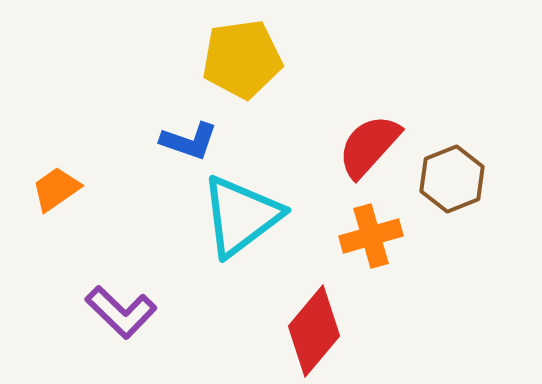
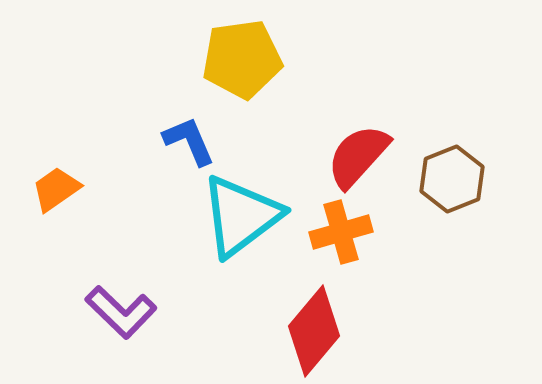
blue L-shape: rotated 132 degrees counterclockwise
red semicircle: moved 11 px left, 10 px down
orange cross: moved 30 px left, 4 px up
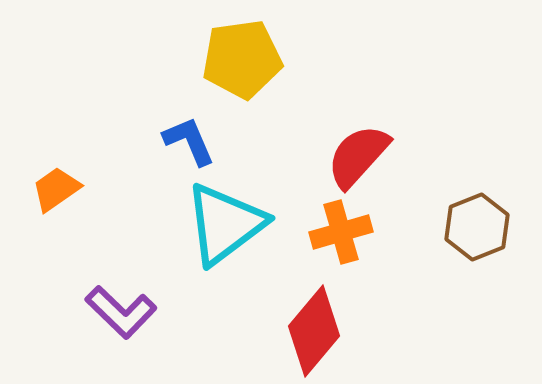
brown hexagon: moved 25 px right, 48 px down
cyan triangle: moved 16 px left, 8 px down
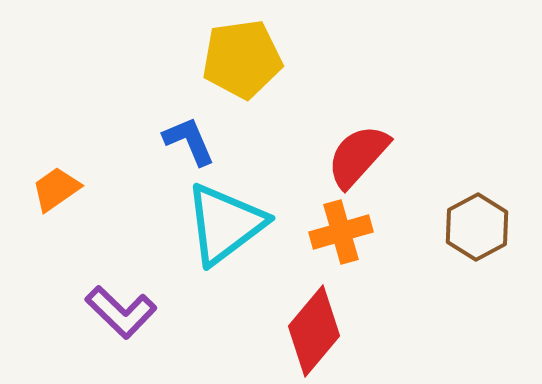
brown hexagon: rotated 6 degrees counterclockwise
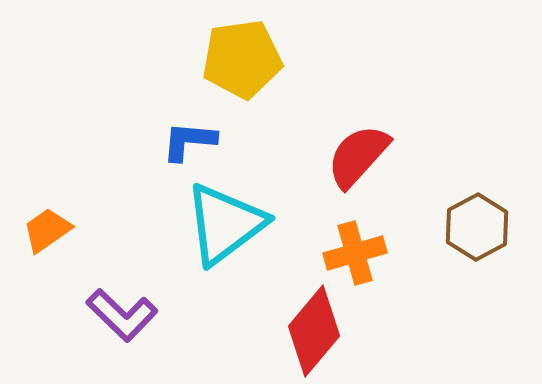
blue L-shape: rotated 62 degrees counterclockwise
orange trapezoid: moved 9 px left, 41 px down
orange cross: moved 14 px right, 21 px down
purple L-shape: moved 1 px right, 3 px down
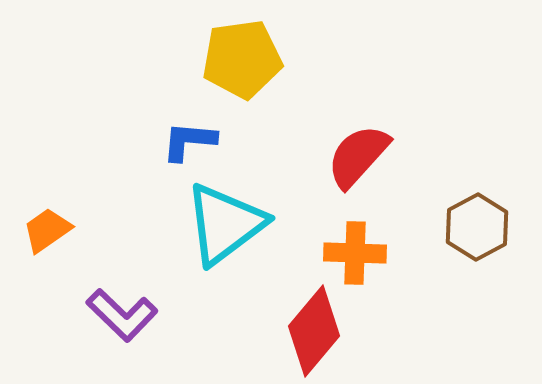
orange cross: rotated 18 degrees clockwise
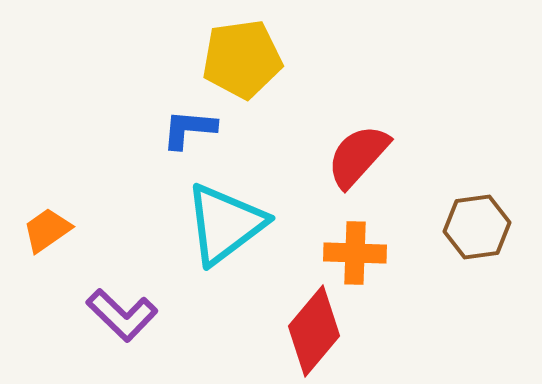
blue L-shape: moved 12 px up
brown hexagon: rotated 20 degrees clockwise
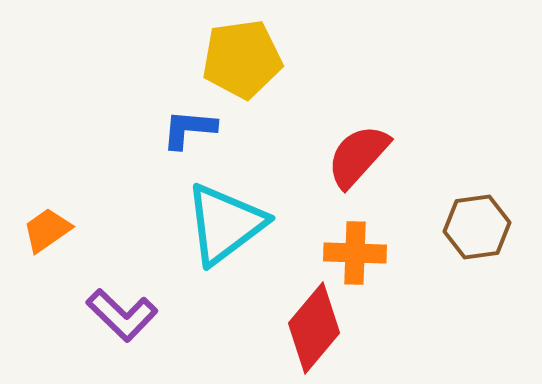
red diamond: moved 3 px up
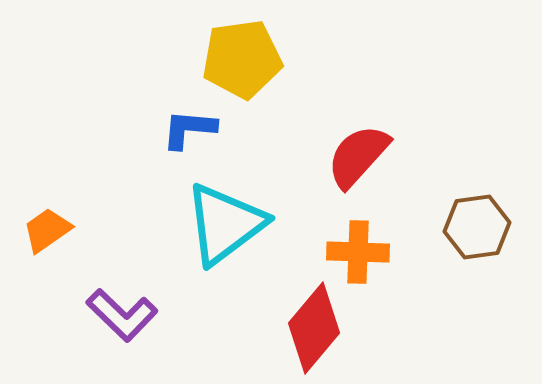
orange cross: moved 3 px right, 1 px up
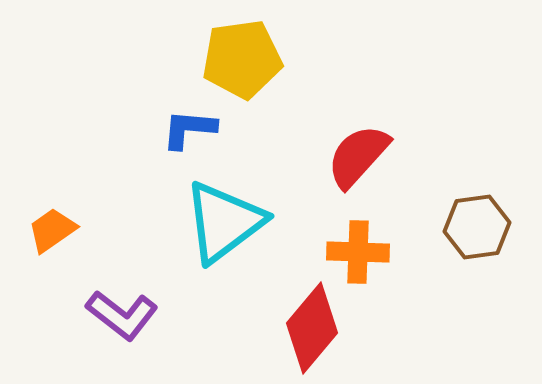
cyan triangle: moved 1 px left, 2 px up
orange trapezoid: moved 5 px right
purple L-shape: rotated 6 degrees counterclockwise
red diamond: moved 2 px left
